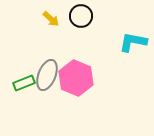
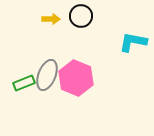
yellow arrow: rotated 42 degrees counterclockwise
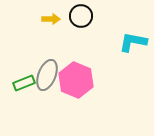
pink hexagon: moved 2 px down
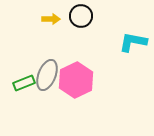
pink hexagon: rotated 12 degrees clockwise
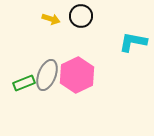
yellow arrow: rotated 18 degrees clockwise
pink hexagon: moved 1 px right, 5 px up
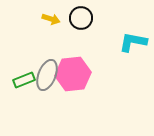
black circle: moved 2 px down
pink hexagon: moved 4 px left, 1 px up; rotated 20 degrees clockwise
green rectangle: moved 3 px up
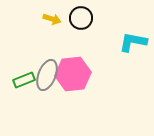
yellow arrow: moved 1 px right
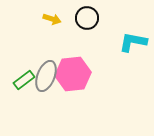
black circle: moved 6 px right
gray ellipse: moved 1 px left, 1 px down
green rectangle: rotated 15 degrees counterclockwise
